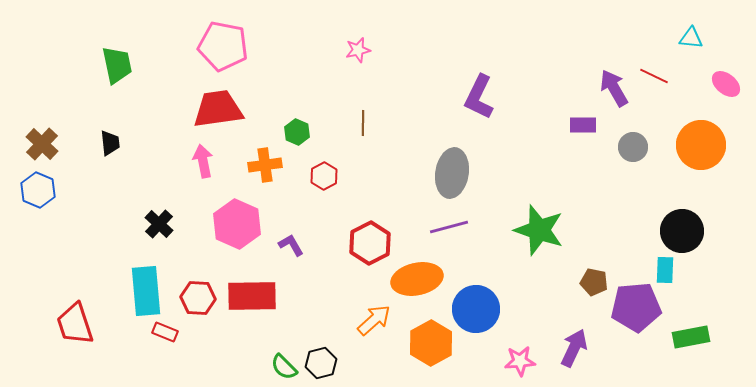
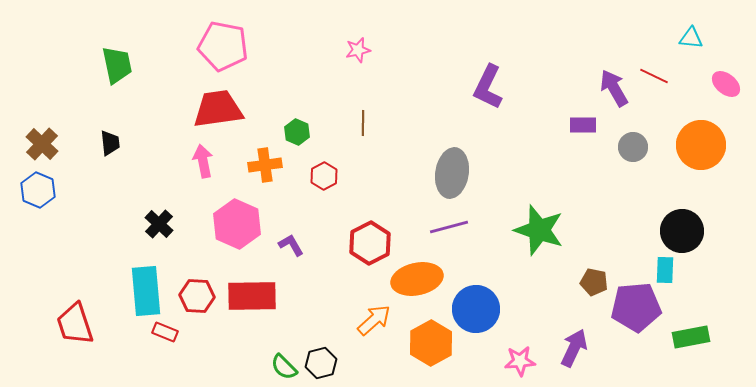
purple L-shape at (479, 97): moved 9 px right, 10 px up
red hexagon at (198, 298): moved 1 px left, 2 px up
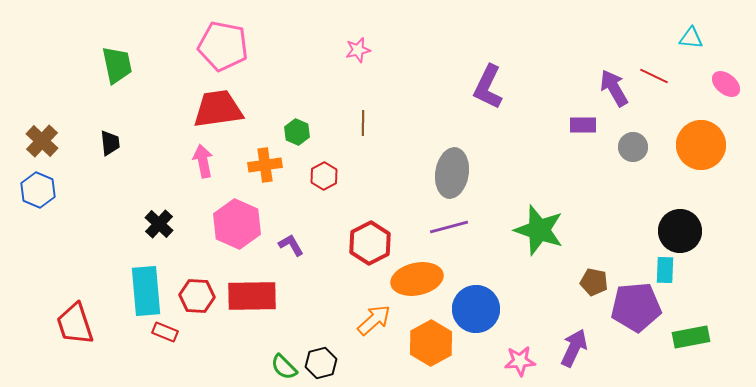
brown cross at (42, 144): moved 3 px up
black circle at (682, 231): moved 2 px left
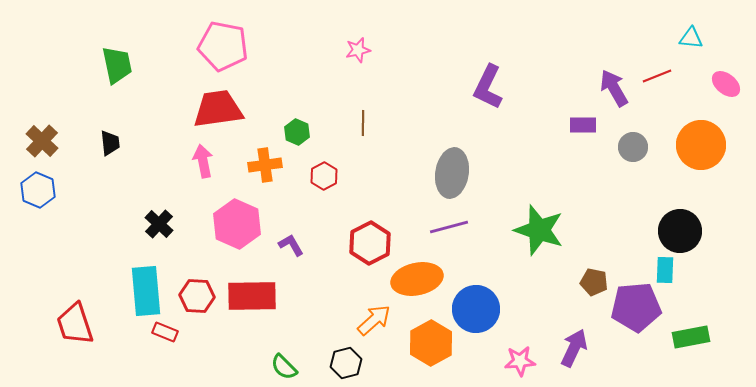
red line at (654, 76): moved 3 px right; rotated 48 degrees counterclockwise
black hexagon at (321, 363): moved 25 px right
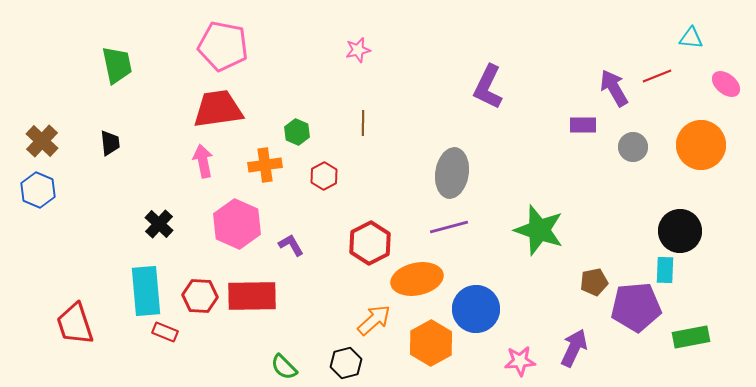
brown pentagon at (594, 282): rotated 24 degrees counterclockwise
red hexagon at (197, 296): moved 3 px right
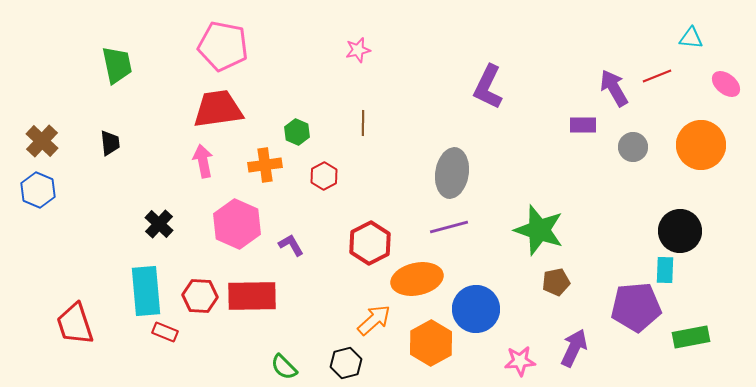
brown pentagon at (594, 282): moved 38 px left
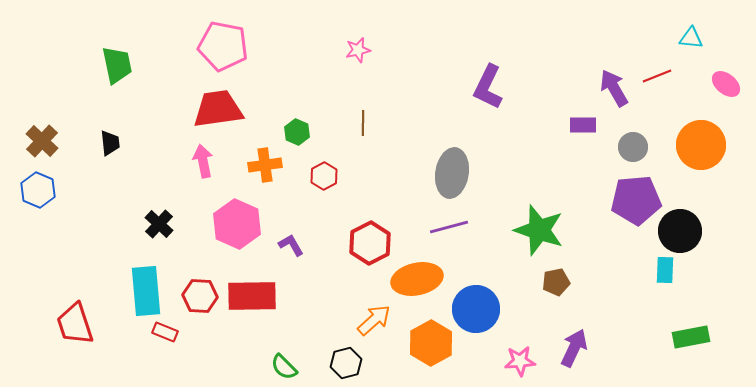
purple pentagon at (636, 307): moved 107 px up
